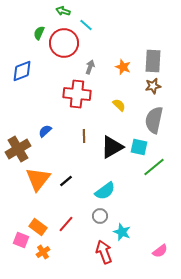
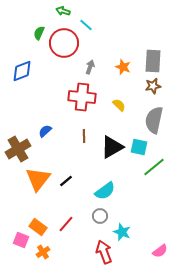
red cross: moved 5 px right, 3 px down
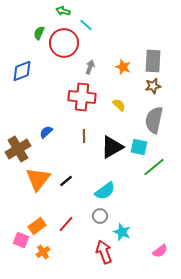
blue semicircle: moved 1 px right, 1 px down
orange rectangle: moved 1 px left, 1 px up; rotated 72 degrees counterclockwise
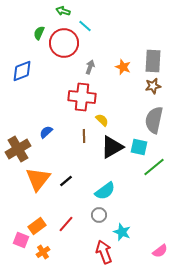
cyan line: moved 1 px left, 1 px down
yellow semicircle: moved 17 px left, 15 px down
gray circle: moved 1 px left, 1 px up
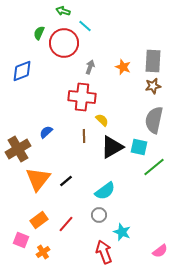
orange rectangle: moved 2 px right, 6 px up
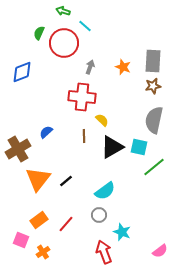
blue diamond: moved 1 px down
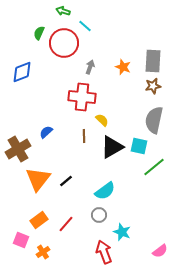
cyan square: moved 1 px up
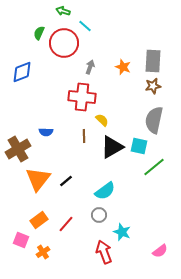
blue semicircle: rotated 136 degrees counterclockwise
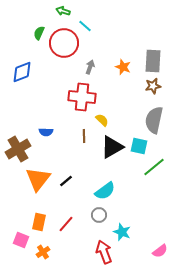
orange rectangle: moved 2 px down; rotated 42 degrees counterclockwise
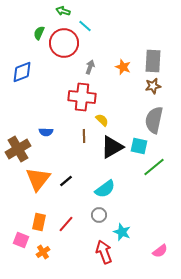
cyan semicircle: moved 2 px up
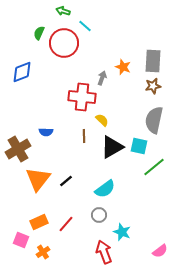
gray arrow: moved 12 px right, 11 px down
orange rectangle: rotated 54 degrees clockwise
